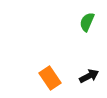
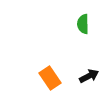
green semicircle: moved 4 px left, 2 px down; rotated 24 degrees counterclockwise
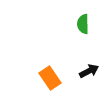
black arrow: moved 5 px up
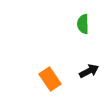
orange rectangle: moved 1 px down
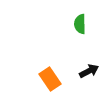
green semicircle: moved 3 px left
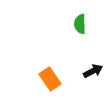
black arrow: moved 4 px right
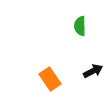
green semicircle: moved 2 px down
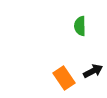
orange rectangle: moved 14 px right, 1 px up
